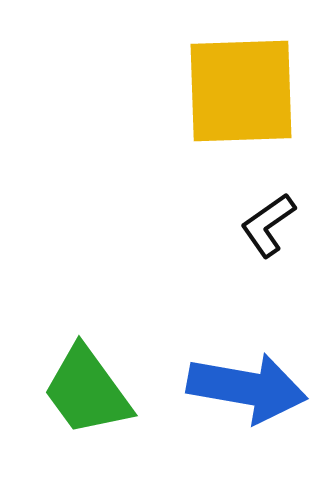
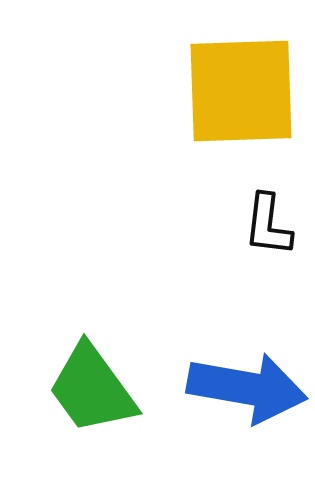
black L-shape: rotated 48 degrees counterclockwise
green trapezoid: moved 5 px right, 2 px up
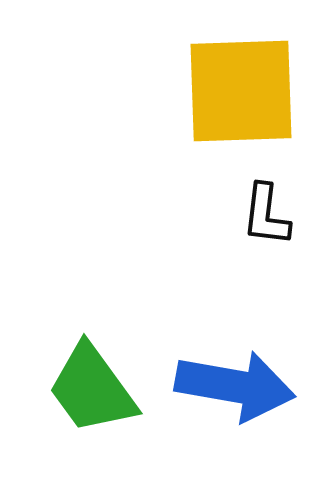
black L-shape: moved 2 px left, 10 px up
blue arrow: moved 12 px left, 2 px up
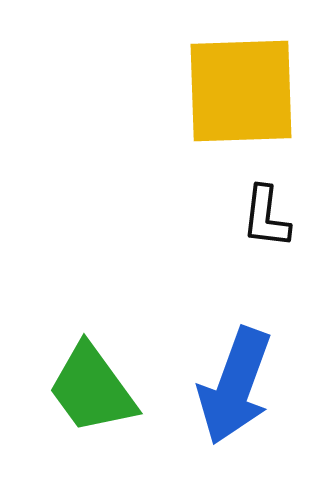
black L-shape: moved 2 px down
blue arrow: rotated 100 degrees clockwise
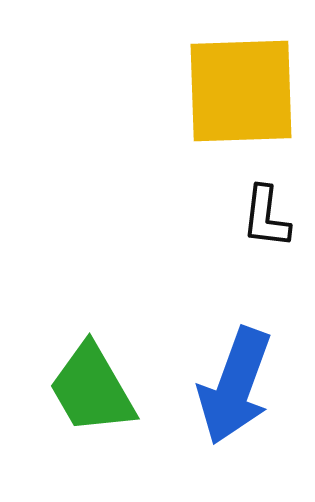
green trapezoid: rotated 6 degrees clockwise
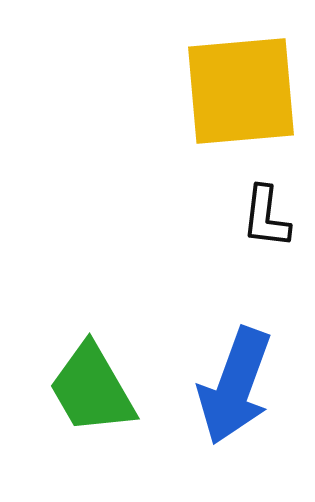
yellow square: rotated 3 degrees counterclockwise
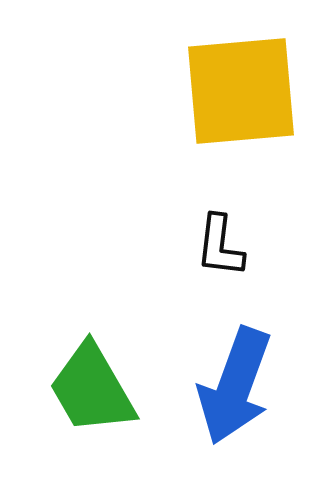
black L-shape: moved 46 px left, 29 px down
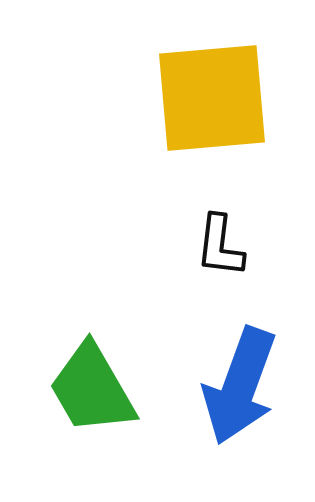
yellow square: moved 29 px left, 7 px down
blue arrow: moved 5 px right
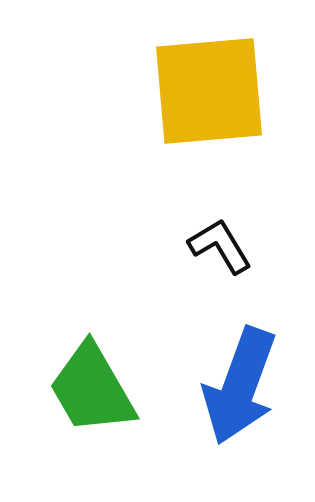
yellow square: moved 3 px left, 7 px up
black L-shape: rotated 142 degrees clockwise
